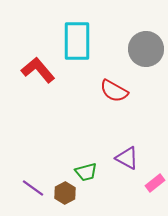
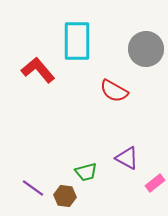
brown hexagon: moved 3 px down; rotated 25 degrees counterclockwise
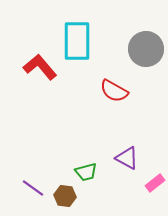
red L-shape: moved 2 px right, 3 px up
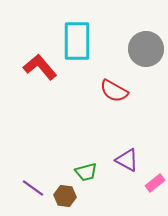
purple triangle: moved 2 px down
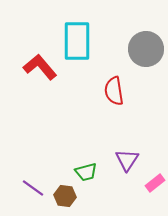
red semicircle: rotated 52 degrees clockwise
purple triangle: rotated 35 degrees clockwise
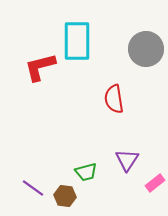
red L-shape: rotated 64 degrees counterclockwise
red semicircle: moved 8 px down
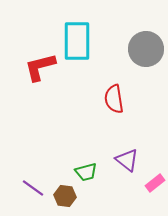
purple triangle: rotated 25 degrees counterclockwise
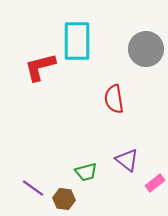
brown hexagon: moved 1 px left, 3 px down
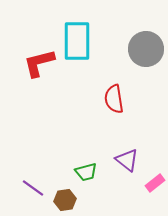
red L-shape: moved 1 px left, 4 px up
brown hexagon: moved 1 px right, 1 px down; rotated 15 degrees counterclockwise
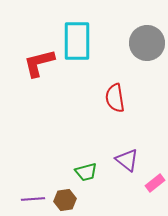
gray circle: moved 1 px right, 6 px up
red semicircle: moved 1 px right, 1 px up
purple line: moved 11 px down; rotated 40 degrees counterclockwise
